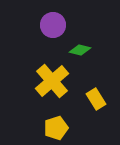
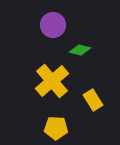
yellow rectangle: moved 3 px left, 1 px down
yellow pentagon: rotated 20 degrees clockwise
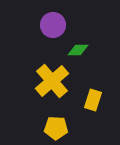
green diamond: moved 2 px left; rotated 15 degrees counterclockwise
yellow rectangle: rotated 50 degrees clockwise
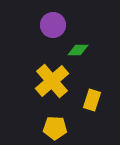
yellow rectangle: moved 1 px left
yellow pentagon: moved 1 px left
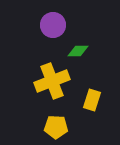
green diamond: moved 1 px down
yellow cross: rotated 20 degrees clockwise
yellow pentagon: moved 1 px right, 1 px up
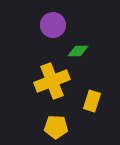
yellow rectangle: moved 1 px down
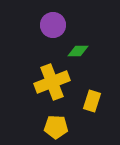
yellow cross: moved 1 px down
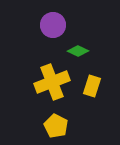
green diamond: rotated 25 degrees clockwise
yellow rectangle: moved 15 px up
yellow pentagon: moved 1 px up; rotated 25 degrees clockwise
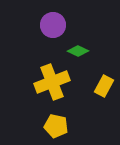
yellow rectangle: moved 12 px right; rotated 10 degrees clockwise
yellow pentagon: rotated 15 degrees counterclockwise
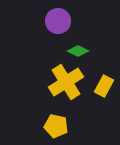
purple circle: moved 5 px right, 4 px up
yellow cross: moved 14 px right; rotated 12 degrees counterclockwise
